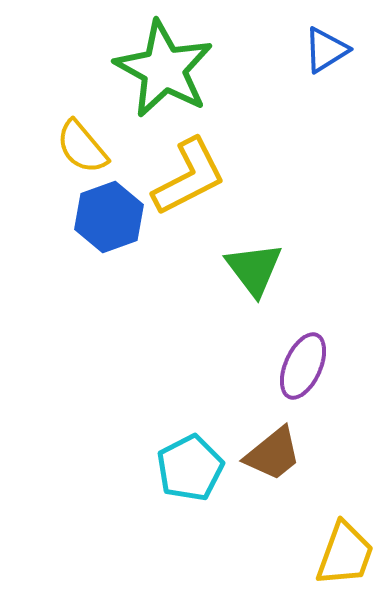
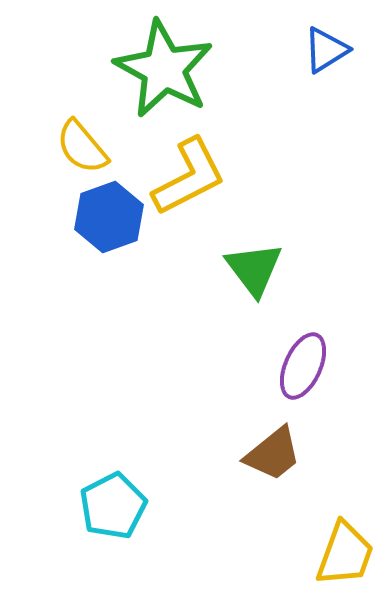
cyan pentagon: moved 77 px left, 38 px down
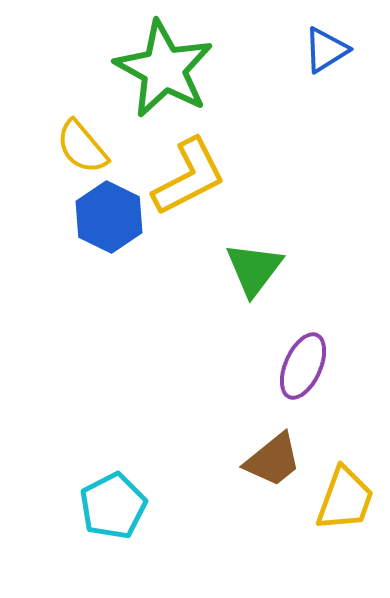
blue hexagon: rotated 14 degrees counterclockwise
green triangle: rotated 14 degrees clockwise
brown trapezoid: moved 6 px down
yellow trapezoid: moved 55 px up
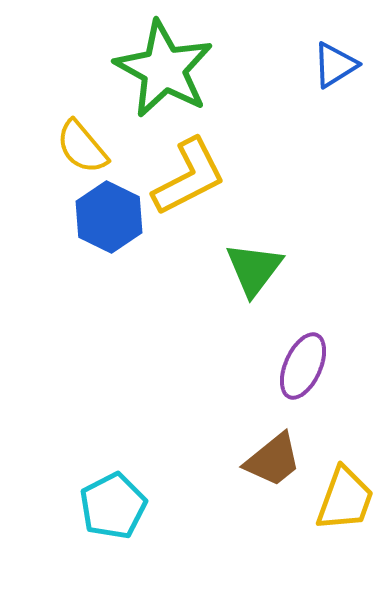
blue triangle: moved 9 px right, 15 px down
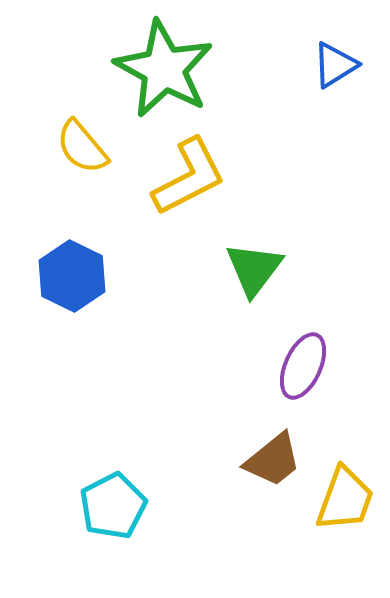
blue hexagon: moved 37 px left, 59 px down
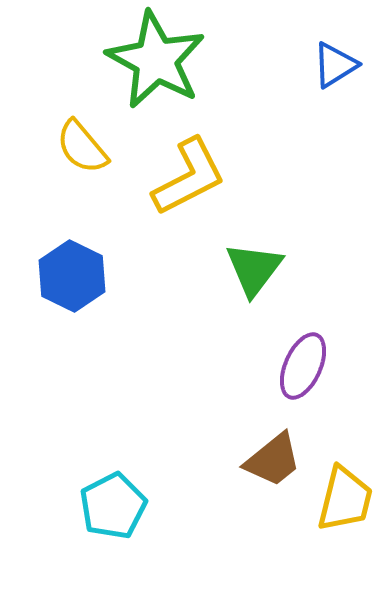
green star: moved 8 px left, 9 px up
yellow trapezoid: rotated 6 degrees counterclockwise
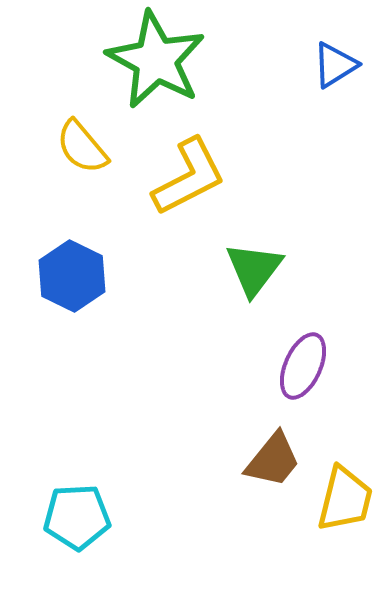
brown trapezoid: rotated 12 degrees counterclockwise
cyan pentagon: moved 36 px left, 11 px down; rotated 24 degrees clockwise
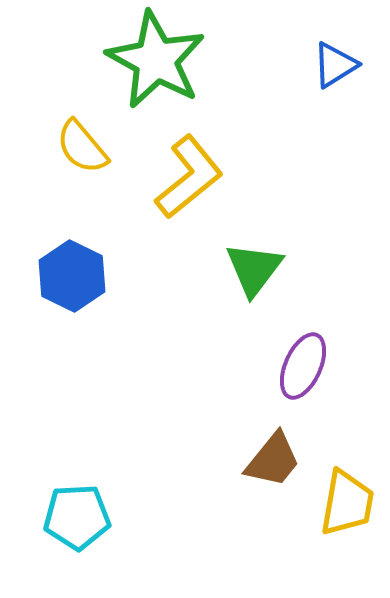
yellow L-shape: rotated 12 degrees counterclockwise
yellow trapezoid: moved 2 px right, 4 px down; rotated 4 degrees counterclockwise
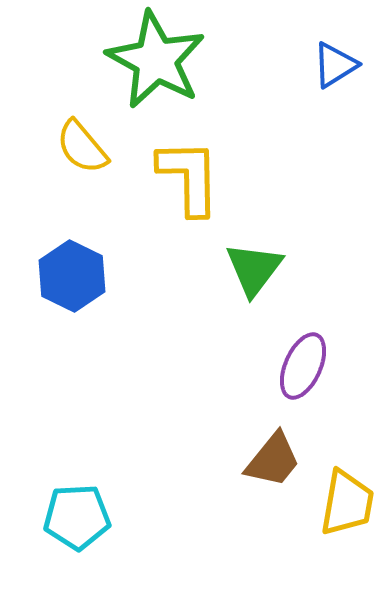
yellow L-shape: rotated 52 degrees counterclockwise
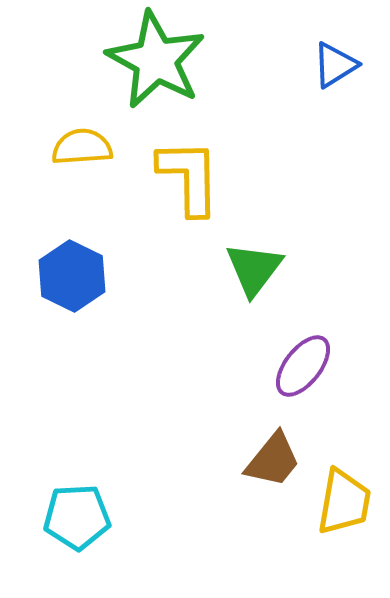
yellow semicircle: rotated 126 degrees clockwise
purple ellipse: rotated 14 degrees clockwise
yellow trapezoid: moved 3 px left, 1 px up
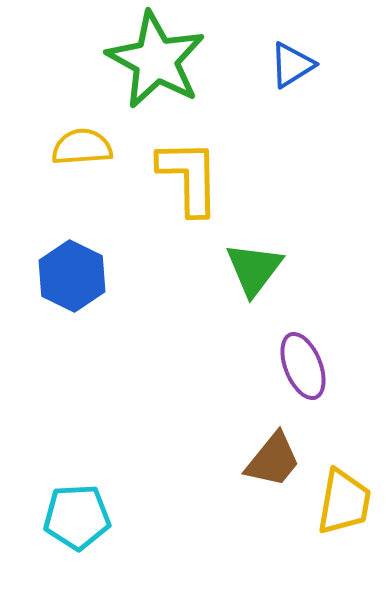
blue triangle: moved 43 px left
purple ellipse: rotated 60 degrees counterclockwise
